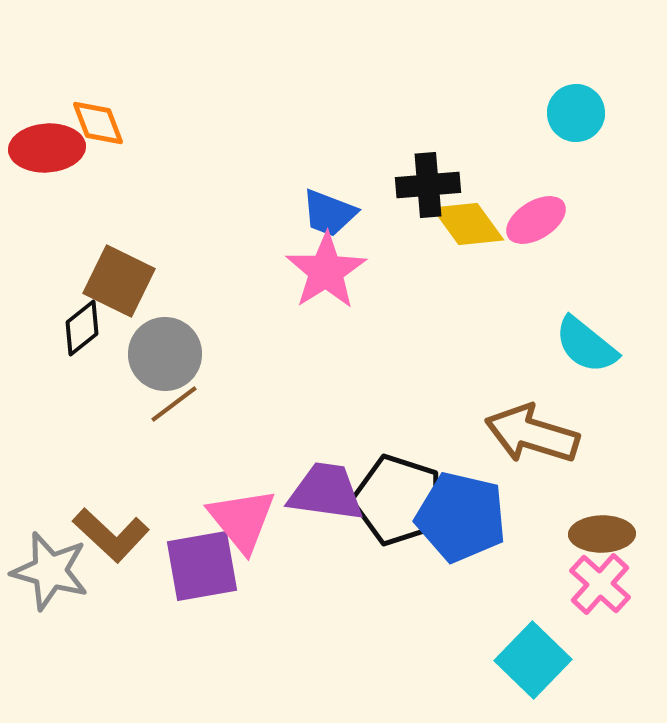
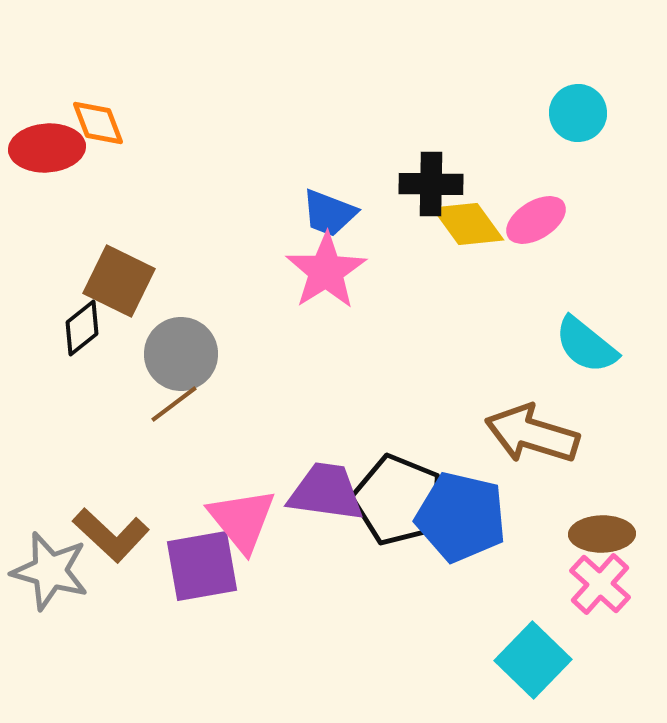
cyan circle: moved 2 px right
black cross: moved 3 px right, 1 px up; rotated 6 degrees clockwise
gray circle: moved 16 px right
black pentagon: rotated 4 degrees clockwise
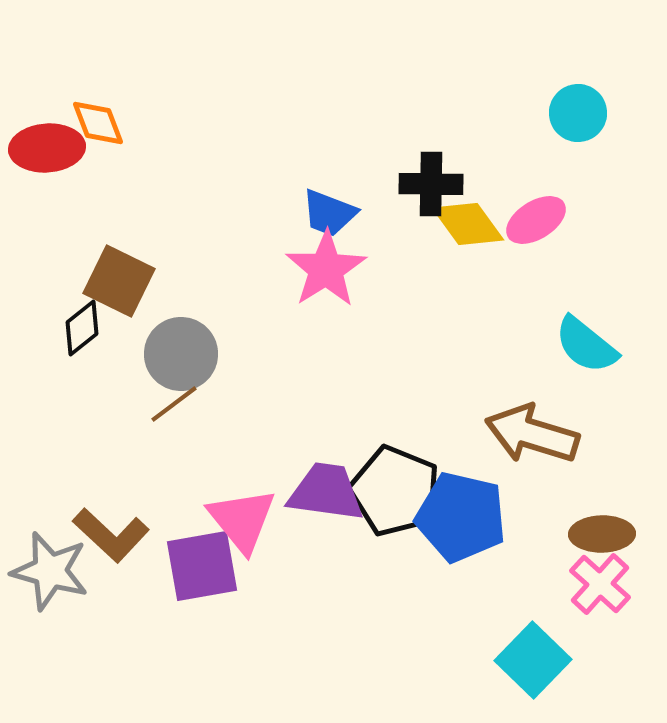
pink star: moved 2 px up
black pentagon: moved 3 px left, 9 px up
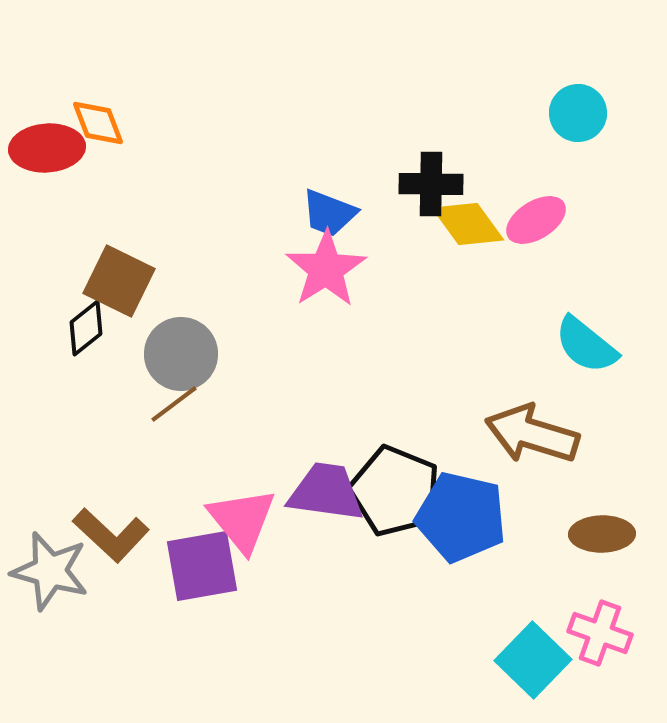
black diamond: moved 4 px right
pink cross: moved 49 px down; rotated 22 degrees counterclockwise
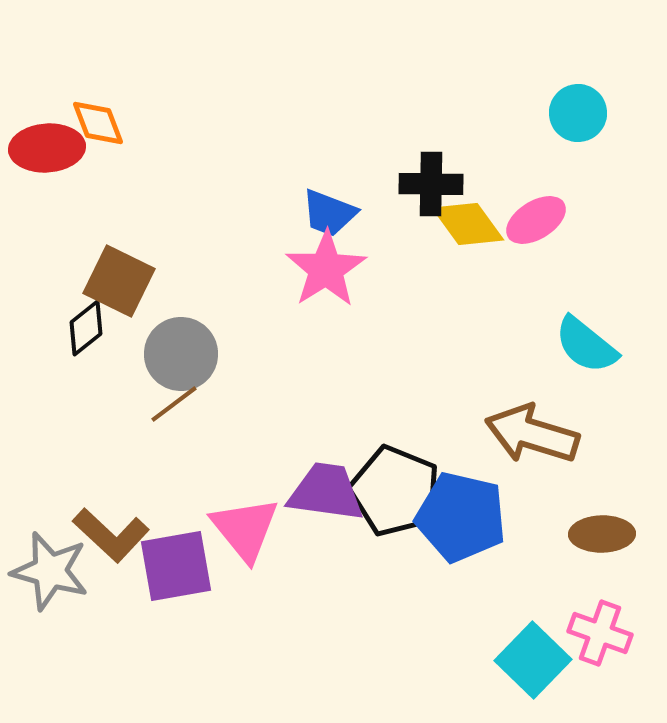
pink triangle: moved 3 px right, 9 px down
purple square: moved 26 px left
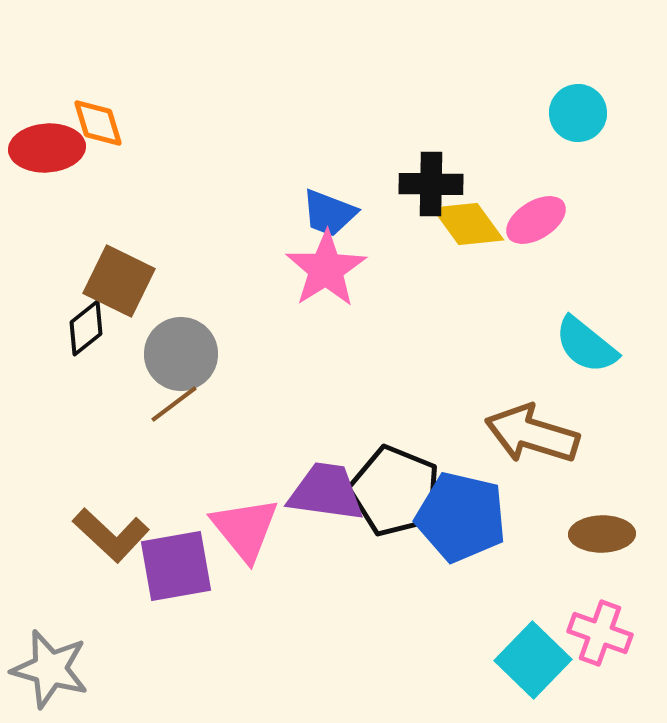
orange diamond: rotated 4 degrees clockwise
gray star: moved 98 px down
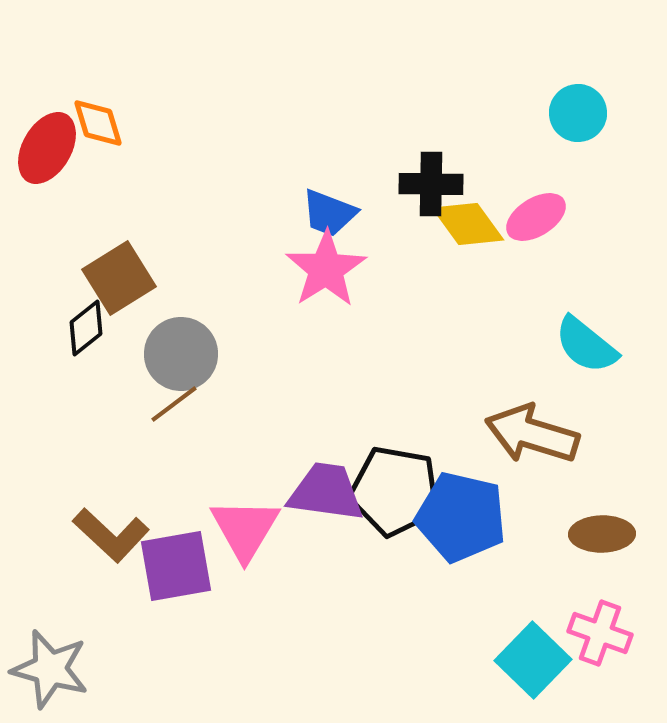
red ellipse: rotated 56 degrees counterclockwise
pink ellipse: moved 3 px up
brown square: moved 3 px up; rotated 32 degrees clockwise
black pentagon: rotated 12 degrees counterclockwise
pink triangle: rotated 10 degrees clockwise
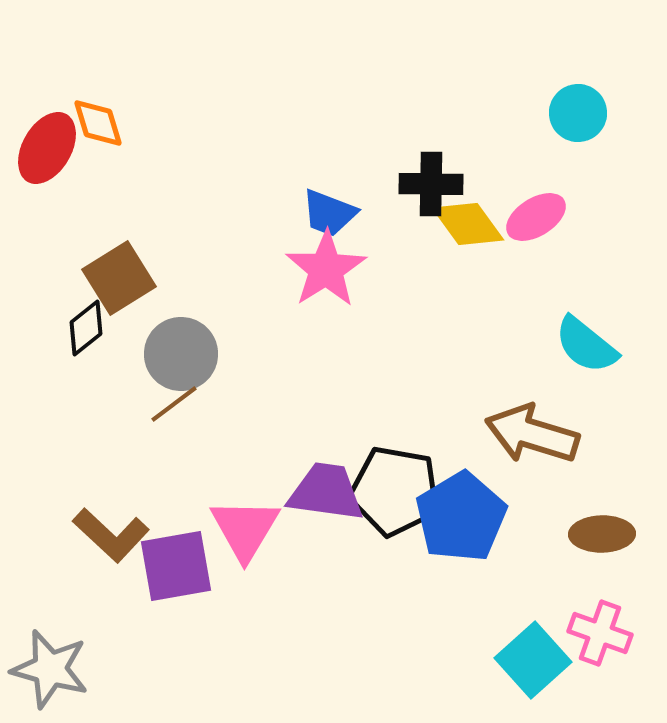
blue pentagon: rotated 28 degrees clockwise
cyan square: rotated 4 degrees clockwise
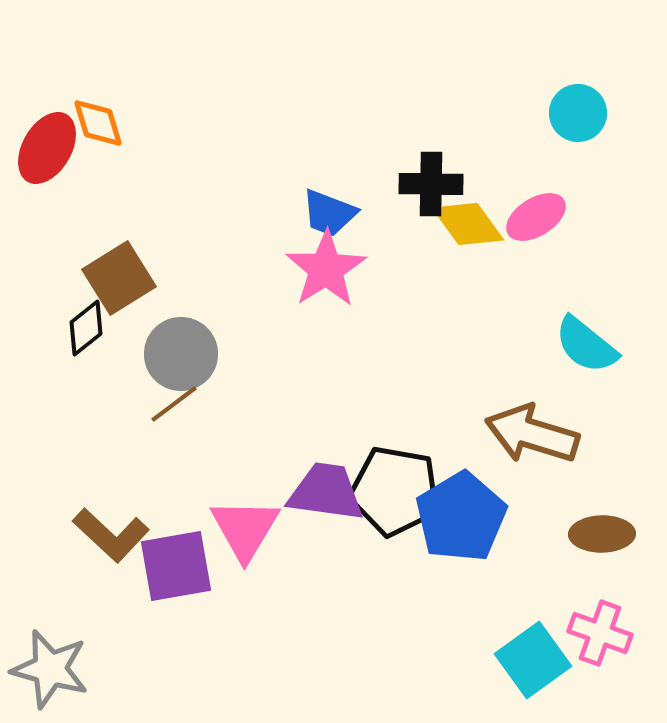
cyan square: rotated 6 degrees clockwise
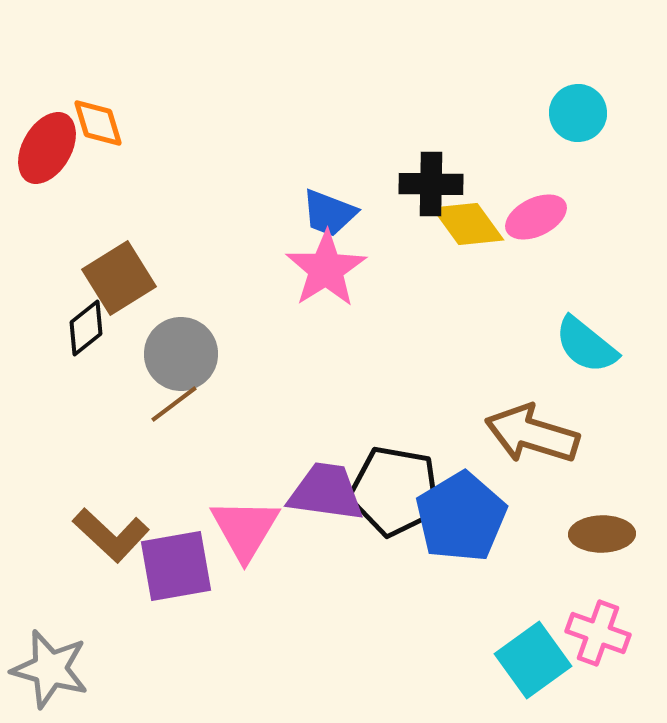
pink ellipse: rotated 6 degrees clockwise
pink cross: moved 2 px left
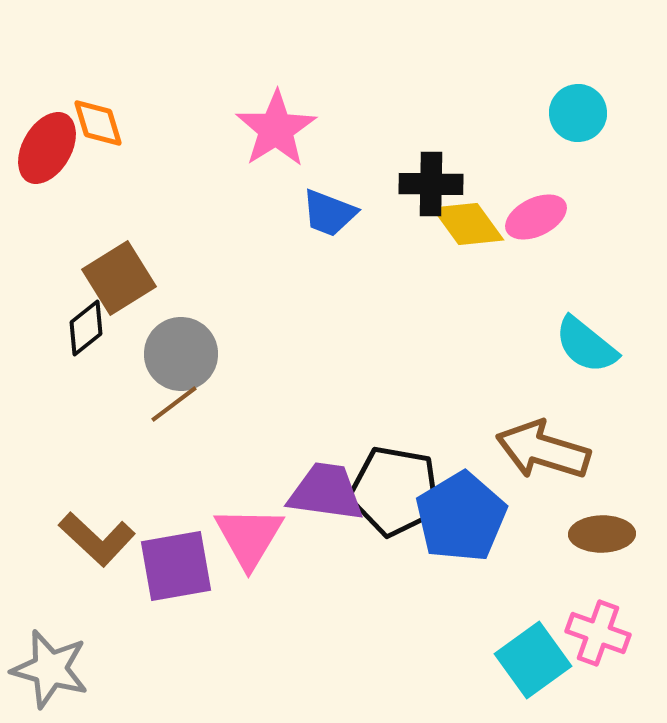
pink star: moved 50 px left, 140 px up
brown arrow: moved 11 px right, 16 px down
pink triangle: moved 4 px right, 8 px down
brown L-shape: moved 14 px left, 4 px down
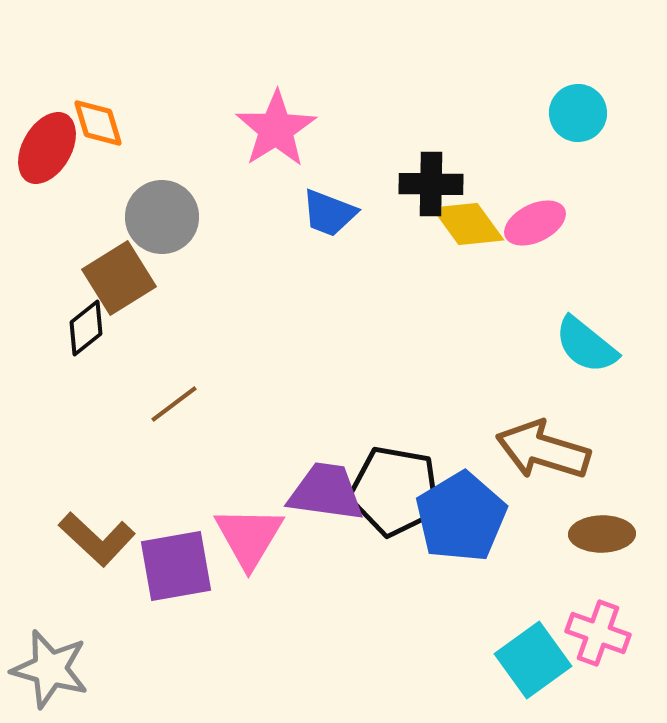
pink ellipse: moved 1 px left, 6 px down
gray circle: moved 19 px left, 137 px up
